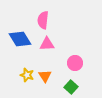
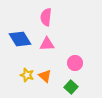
pink semicircle: moved 3 px right, 3 px up
orange triangle: rotated 16 degrees counterclockwise
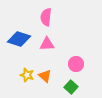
blue diamond: moved 1 px left; rotated 40 degrees counterclockwise
pink circle: moved 1 px right, 1 px down
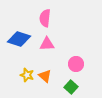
pink semicircle: moved 1 px left, 1 px down
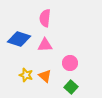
pink triangle: moved 2 px left, 1 px down
pink circle: moved 6 px left, 1 px up
yellow star: moved 1 px left
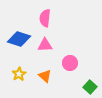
yellow star: moved 7 px left, 1 px up; rotated 24 degrees clockwise
green square: moved 19 px right
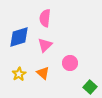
blue diamond: moved 2 px up; rotated 35 degrees counterclockwise
pink triangle: rotated 42 degrees counterclockwise
orange triangle: moved 2 px left, 3 px up
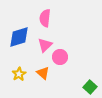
pink circle: moved 10 px left, 6 px up
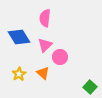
blue diamond: rotated 75 degrees clockwise
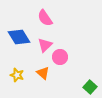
pink semicircle: rotated 42 degrees counterclockwise
yellow star: moved 2 px left, 1 px down; rotated 24 degrees counterclockwise
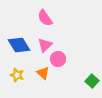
blue diamond: moved 8 px down
pink circle: moved 2 px left, 2 px down
green square: moved 2 px right, 6 px up
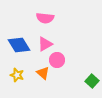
pink semicircle: rotated 48 degrees counterclockwise
pink triangle: moved 1 px up; rotated 14 degrees clockwise
pink circle: moved 1 px left, 1 px down
